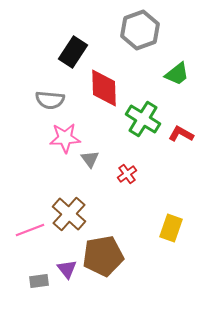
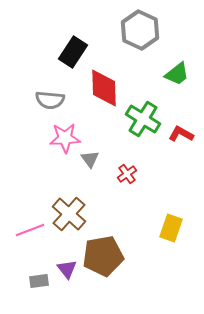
gray hexagon: rotated 15 degrees counterclockwise
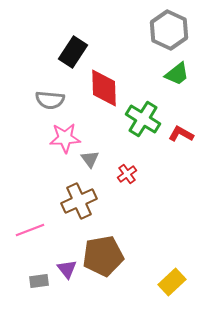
gray hexagon: moved 29 px right
brown cross: moved 10 px right, 13 px up; rotated 24 degrees clockwise
yellow rectangle: moved 1 px right, 54 px down; rotated 28 degrees clockwise
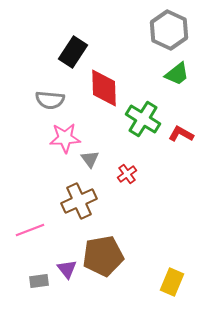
yellow rectangle: rotated 24 degrees counterclockwise
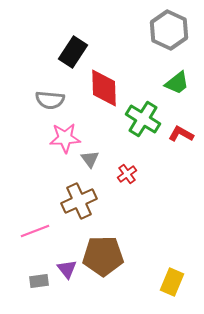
green trapezoid: moved 9 px down
pink line: moved 5 px right, 1 px down
brown pentagon: rotated 9 degrees clockwise
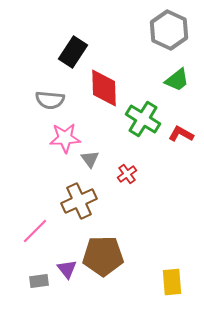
green trapezoid: moved 3 px up
pink line: rotated 24 degrees counterclockwise
yellow rectangle: rotated 28 degrees counterclockwise
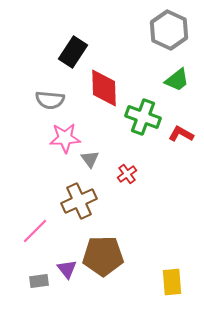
green cross: moved 2 px up; rotated 12 degrees counterclockwise
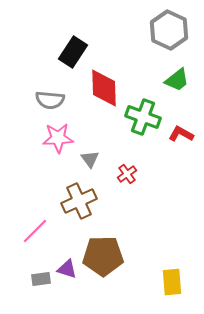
pink star: moved 7 px left
purple triangle: rotated 35 degrees counterclockwise
gray rectangle: moved 2 px right, 2 px up
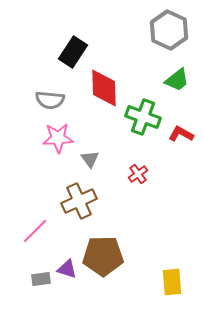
red cross: moved 11 px right
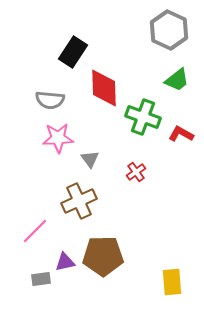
red cross: moved 2 px left, 2 px up
purple triangle: moved 2 px left, 7 px up; rotated 30 degrees counterclockwise
